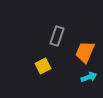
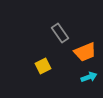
gray rectangle: moved 3 px right, 3 px up; rotated 54 degrees counterclockwise
orange trapezoid: rotated 135 degrees counterclockwise
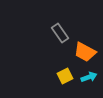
orange trapezoid: rotated 50 degrees clockwise
yellow square: moved 22 px right, 10 px down
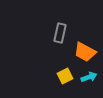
gray rectangle: rotated 48 degrees clockwise
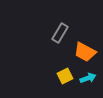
gray rectangle: rotated 18 degrees clockwise
cyan arrow: moved 1 px left, 1 px down
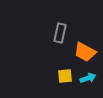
gray rectangle: rotated 18 degrees counterclockwise
yellow square: rotated 21 degrees clockwise
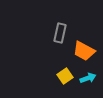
orange trapezoid: moved 1 px left, 1 px up
yellow square: rotated 28 degrees counterclockwise
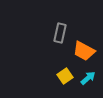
cyan arrow: rotated 21 degrees counterclockwise
